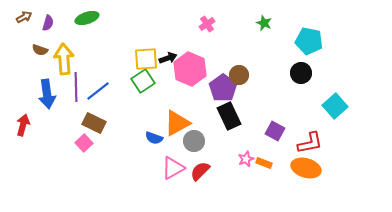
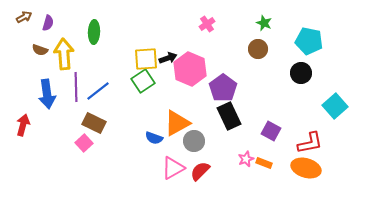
green ellipse: moved 7 px right, 14 px down; rotated 70 degrees counterclockwise
yellow arrow: moved 5 px up
brown circle: moved 19 px right, 26 px up
purple square: moved 4 px left
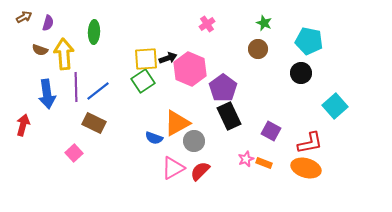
pink square: moved 10 px left, 10 px down
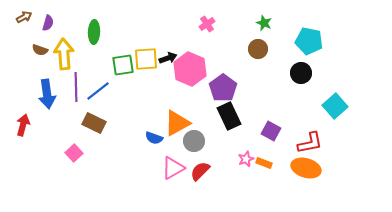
green square: moved 20 px left, 16 px up; rotated 25 degrees clockwise
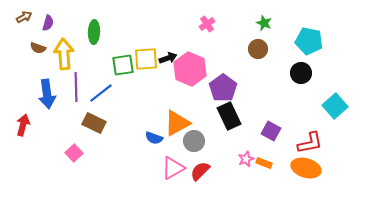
brown semicircle: moved 2 px left, 2 px up
blue line: moved 3 px right, 2 px down
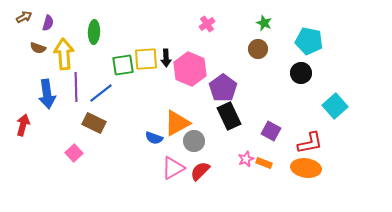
black arrow: moved 2 px left; rotated 108 degrees clockwise
orange ellipse: rotated 8 degrees counterclockwise
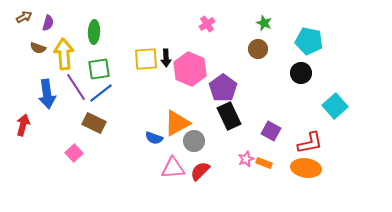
green square: moved 24 px left, 4 px down
purple line: rotated 32 degrees counterclockwise
pink triangle: rotated 25 degrees clockwise
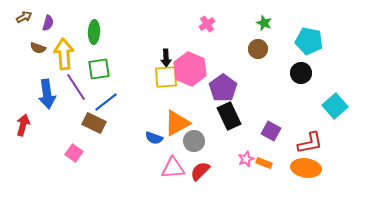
yellow square: moved 20 px right, 18 px down
blue line: moved 5 px right, 9 px down
pink square: rotated 12 degrees counterclockwise
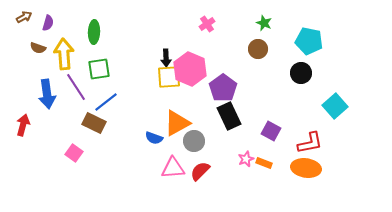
yellow square: moved 3 px right
